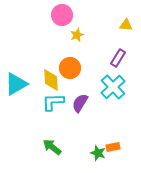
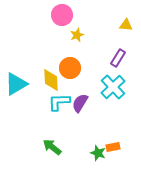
cyan L-shape: moved 6 px right
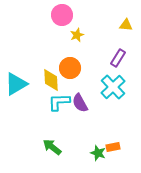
purple semicircle: rotated 60 degrees counterclockwise
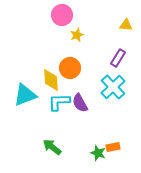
cyan triangle: moved 9 px right, 11 px down; rotated 10 degrees clockwise
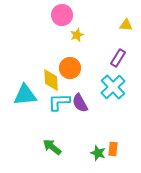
cyan triangle: rotated 15 degrees clockwise
orange rectangle: moved 2 px down; rotated 72 degrees counterclockwise
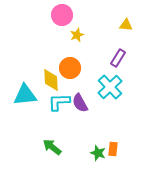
cyan cross: moved 3 px left
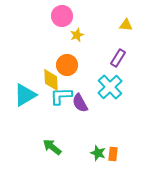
pink circle: moved 1 px down
orange circle: moved 3 px left, 3 px up
cyan triangle: rotated 25 degrees counterclockwise
cyan L-shape: moved 2 px right, 6 px up
orange rectangle: moved 5 px down
